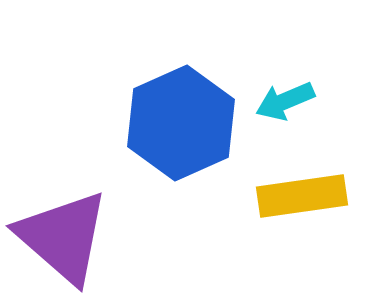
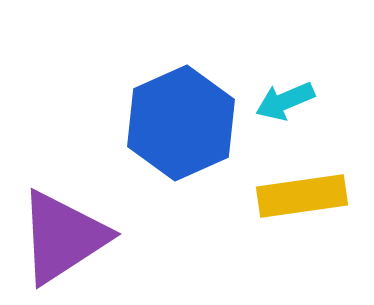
purple triangle: rotated 46 degrees clockwise
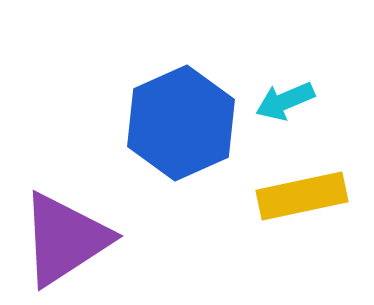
yellow rectangle: rotated 4 degrees counterclockwise
purple triangle: moved 2 px right, 2 px down
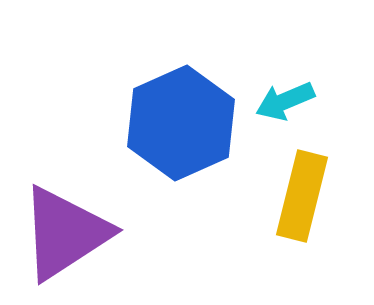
yellow rectangle: rotated 64 degrees counterclockwise
purple triangle: moved 6 px up
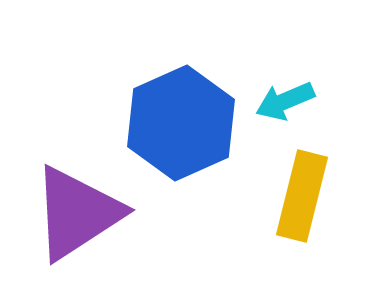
purple triangle: moved 12 px right, 20 px up
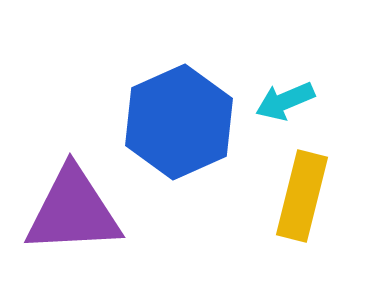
blue hexagon: moved 2 px left, 1 px up
purple triangle: moved 4 px left, 2 px up; rotated 30 degrees clockwise
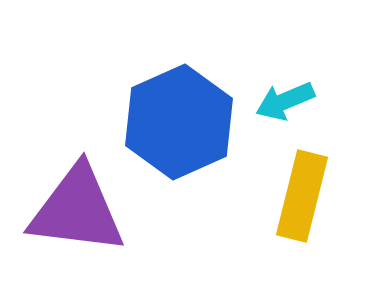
purple triangle: moved 4 px right, 1 px up; rotated 10 degrees clockwise
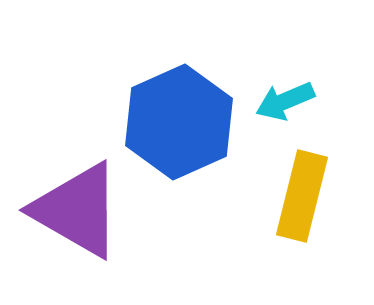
purple triangle: rotated 23 degrees clockwise
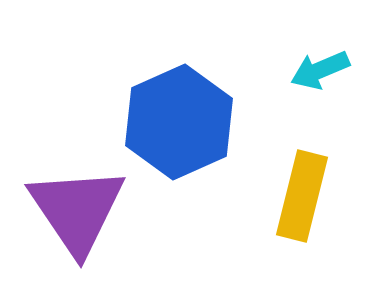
cyan arrow: moved 35 px right, 31 px up
purple triangle: rotated 26 degrees clockwise
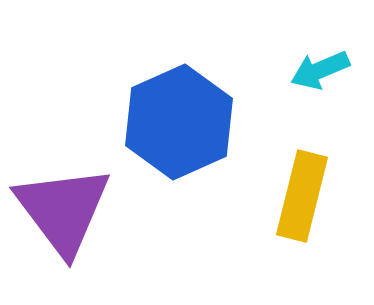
purple triangle: moved 14 px left; rotated 3 degrees counterclockwise
